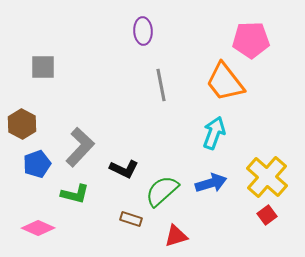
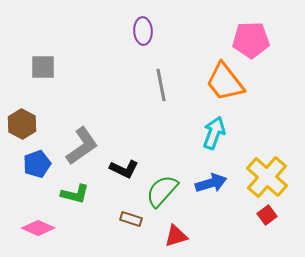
gray L-shape: moved 2 px right, 1 px up; rotated 12 degrees clockwise
green semicircle: rotated 6 degrees counterclockwise
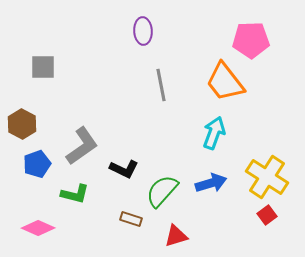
yellow cross: rotated 9 degrees counterclockwise
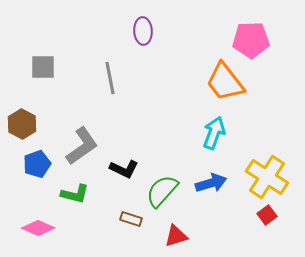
gray line: moved 51 px left, 7 px up
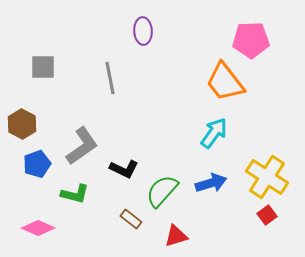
cyan arrow: rotated 16 degrees clockwise
brown rectangle: rotated 20 degrees clockwise
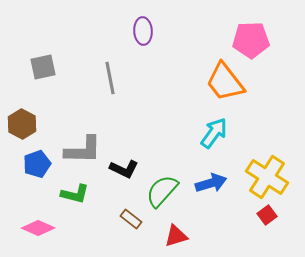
gray square: rotated 12 degrees counterclockwise
gray L-shape: moved 1 px right, 4 px down; rotated 36 degrees clockwise
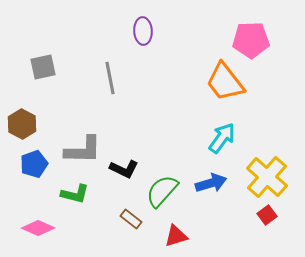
cyan arrow: moved 8 px right, 5 px down
blue pentagon: moved 3 px left
yellow cross: rotated 9 degrees clockwise
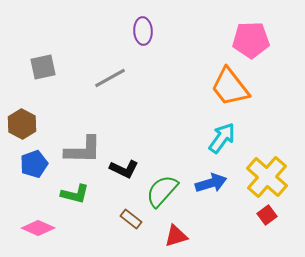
gray line: rotated 72 degrees clockwise
orange trapezoid: moved 5 px right, 5 px down
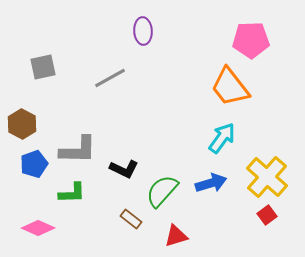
gray L-shape: moved 5 px left
green L-shape: moved 3 px left, 1 px up; rotated 16 degrees counterclockwise
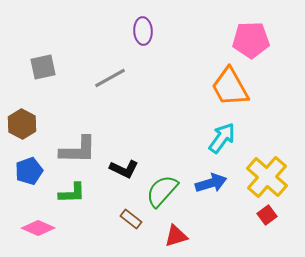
orange trapezoid: rotated 9 degrees clockwise
blue pentagon: moved 5 px left, 7 px down
